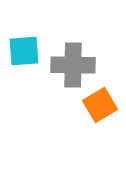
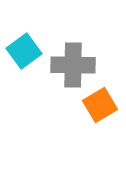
cyan square: rotated 32 degrees counterclockwise
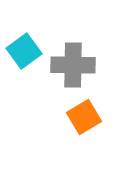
orange square: moved 16 px left, 12 px down
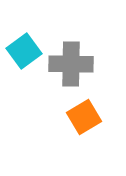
gray cross: moved 2 px left, 1 px up
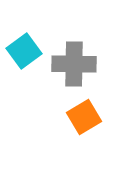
gray cross: moved 3 px right
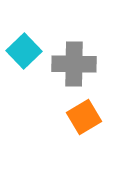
cyan square: rotated 8 degrees counterclockwise
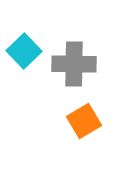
orange square: moved 4 px down
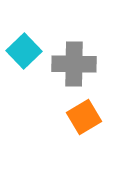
orange square: moved 4 px up
